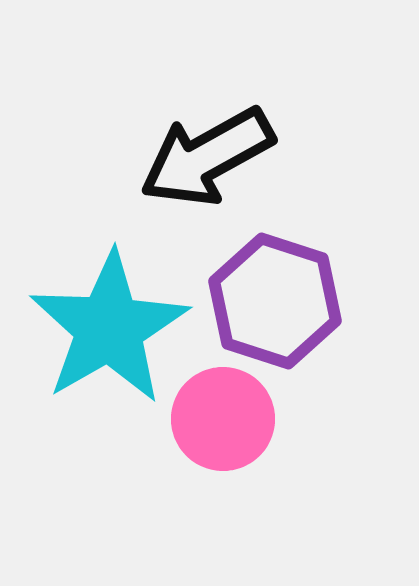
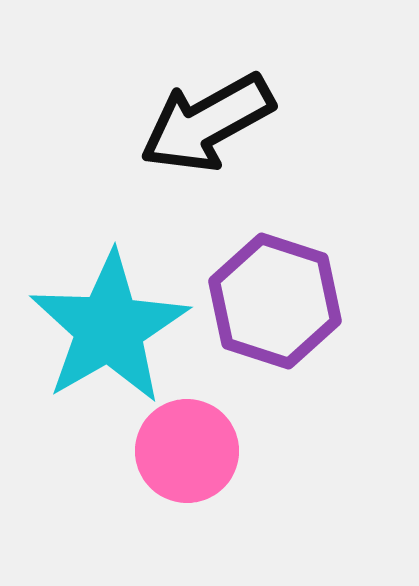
black arrow: moved 34 px up
pink circle: moved 36 px left, 32 px down
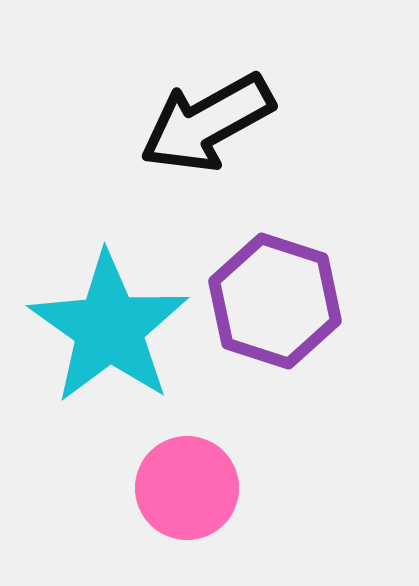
cyan star: rotated 7 degrees counterclockwise
pink circle: moved 37 px down
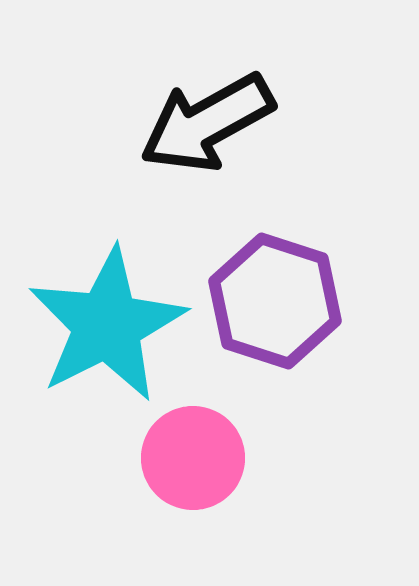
cyan star: moved 2 px left, 3 px up; rotated 10 degrees clockwise
pink circle: moved 6 px right, 30 px up
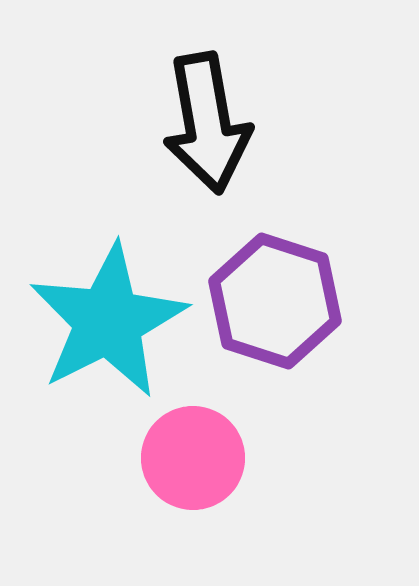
black arrow: rotated 71 degrees counterclockwise
cyan star: moved 1 px right, 4 px up
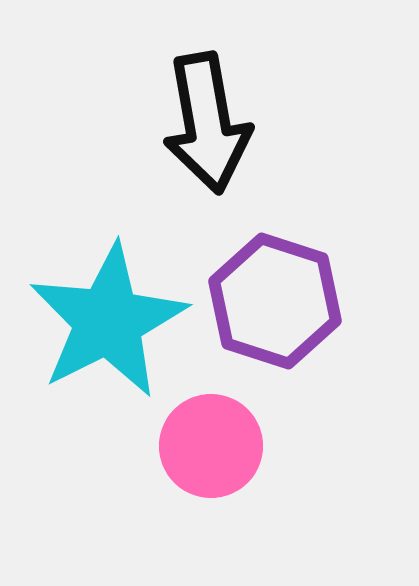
pink circle: moved 18 px right, 12 px up
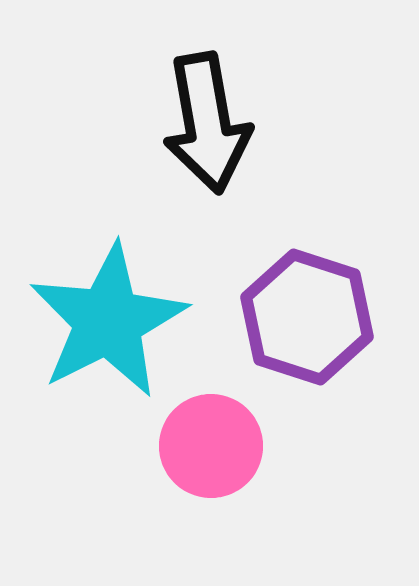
purple hexagon: moved 32 px right, 16 px down
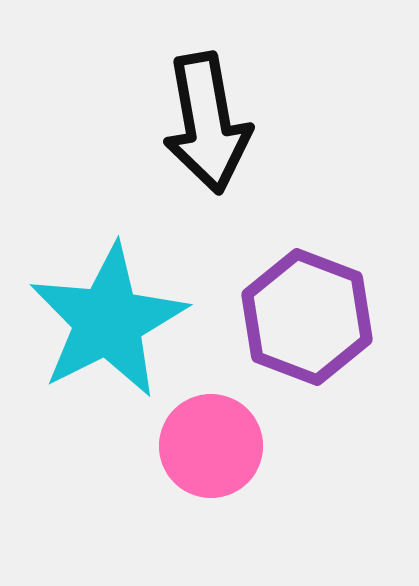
purple hexagon: rotated 3 degrees clockwise
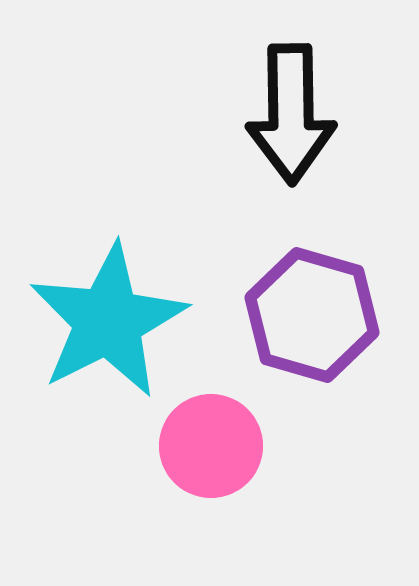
black arrow: moved 84 px right, 9 px up; rotated 9 degrees clockwise
purple hexagon: moved 5 px right, 2 px up; rotated 5 degrees counterclockwise
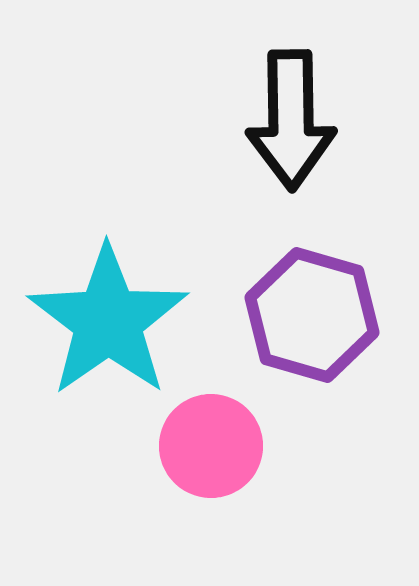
black arrow: moved 6 px down
cyan star: rotated 8 degrees counterclockwise
